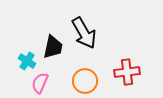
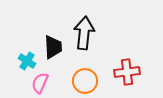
black arrow: rotated 144 degrees counterclockwise
black trapezoid: rotated 15 degrees counterclockwise
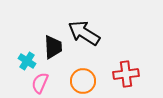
black arrow: rotated 64 degrees counterclockwise
red cross: moved 1 px left, 2 px down
orange circle: moved 2 px left
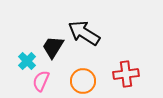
black trapezoid: rotated 145 degrees counterclockwise
cyan cross: rotated 12 degrees clockwise
pink semicircle: moved 1 px right, 2 px up
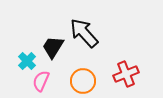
black arrow: rotated 16 degrees clockwise
red cross: rotated 15 degrees counterclockwise
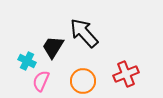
cyan cross: rotated 18 degrees counterclockwise
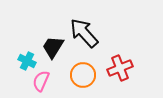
red cross: moved 6 px left, 6 px up
orange circle: moved 6 px up
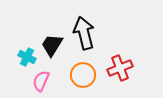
black arrow: rotated 28 degrees clockwise
black trapezoid: moved 1 px left, 2 px up
cyan cross: moved 4 px up
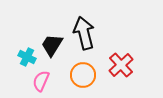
red cross: moved 1 px right, 3 px up; rotated 20 degrees counterclockwise
